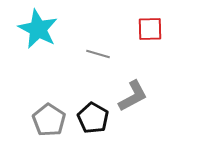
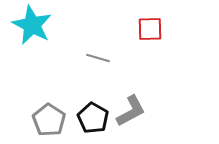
cyan star: moved 6 px left, 4 px up
gray line: moved 4 px down
gray L-shape: moved 2 px left, 15 px down
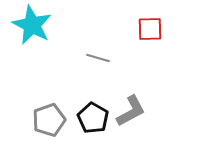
gray pentagon: rotated 20 degrees clockwise
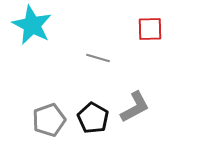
gray L-shape: moved 4 px right, 4 px up
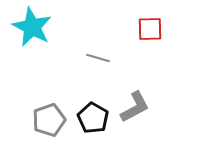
cyan star: moved 2 px down
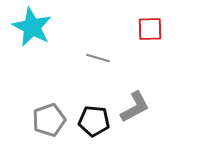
black pentagon: moved 1 px right, 3 px down; rotated 24 degrees counterclockwise
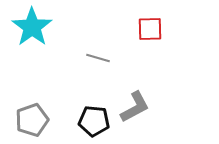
cyan star: rotated 9 degrees clockwise
gray pentagon: moved 17 px left
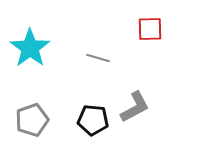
cyan star: moved 2 px left, 21 px down
black pentagon: moved 1 px left, 1 px up
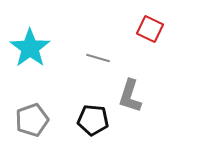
red square: rotated 28 degrees clockwise
gray L-shape: moved 5 px left, 11 px up; rotated 136 degrees clockwise
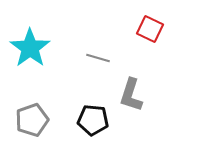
gray L-shape: moved 1 px right, 1 px up
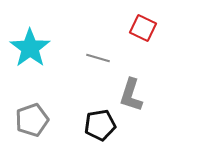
red square: moved 7 px left, 1 px up
black pentagon: moved 7 px right, 5 px down; rotated 16 degrees counterclockwise
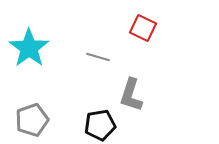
cyan star: moved 1 px left
gray line: moved 1 px up
